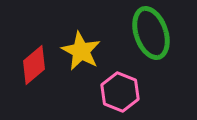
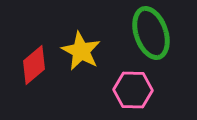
pink hexagon: moved 13 px right, 2 px up; rotated 21 degrees counterclockwise
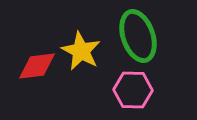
green ellipse: moved 13 px left, 3 px down
red diamond: moved 3 px right, 1 px down; rotated 33 degrees clockwise
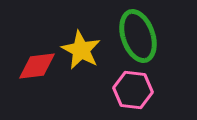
yellow star: moved 1 px up
pink hexagon: rotated 6 degrees clockwise
